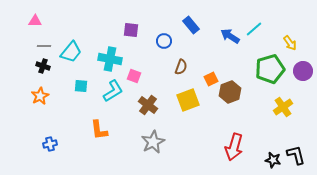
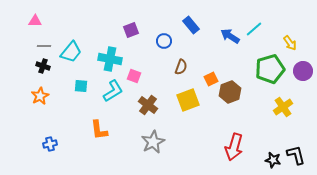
purple square: rotated 28 degrees counterclockwise
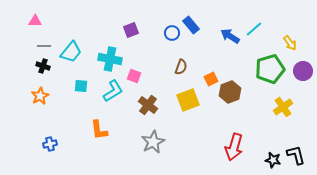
blue circle: moved 8 px right, 8 px up
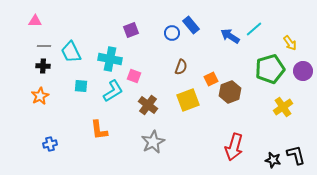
cyan trapezoid: rotated 115 degrees clockwise
black cross: rotated 16 degrees counterclockwise
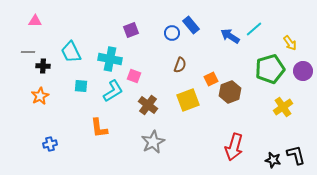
gray line: moved 16 px left, 6 px down
brown semicircle: moved 1 px left, 2 px up
orange L-shape: moved 2 px up
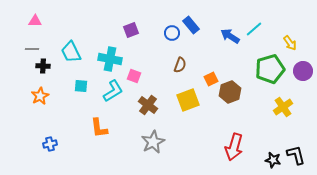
gray line: moved 4 px right, 3 px up
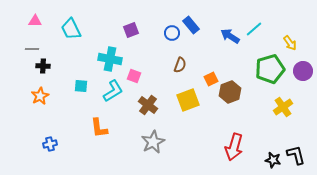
cyan trapezoid: moved 23 px up
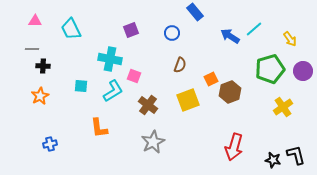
blue rectangle: moved 4 px right, 13 px up
yellow arrow: moved 4 px up
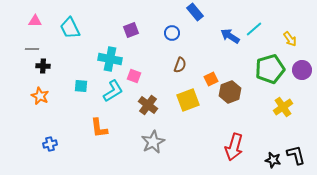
cyan trapezoid: moved 1 px left, 1 px up
purple circle: moved 1 px left, 1 px up
orange star: rotated 18 degrees counterclockwise
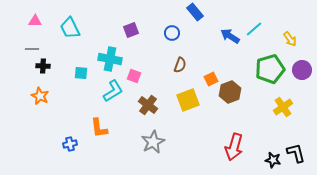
cyan square: moved 13 px up
blue cross: moved 20 px right
black L-shape: moved 2 px up
